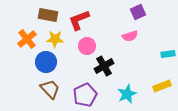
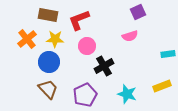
blue circle: moved 3 px right
brown trapezoid: moved 2 px left
cyan star: rotated 30 degrees counterclockwise
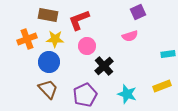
orange cross: rotated 18 degrees clockwise
black cross: rotated 12 degrees counterclockwise
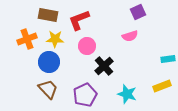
cyan rectangle: moved 5 px down
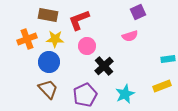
cyan star: moved 2 px left; rotated 30 degrees clockwise
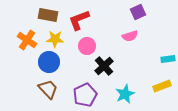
orange cross: moved 1 px down; rotated 36 degrees counterclockwise
